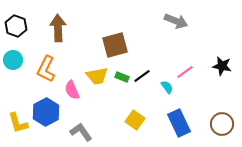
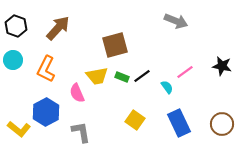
brown arrow: rotated 44 degrees clockwise
pink semicircle: moved 5 px right, 3 px down
yellow L-shape: moved 1 px right, 6 px down; rotated 35 degrees counterclockwise
gray L-shape: rotated 25 degrees clockwise
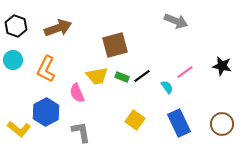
brown arrow: rotated 28 degrees clockwise
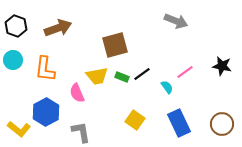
orange L-shape: moved 1 px left; rotated 20 degrees counterclockwise
black line: moved 2 px up
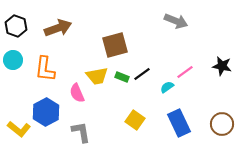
cyan semicircle: rotated 88 degrees counterclockwise
